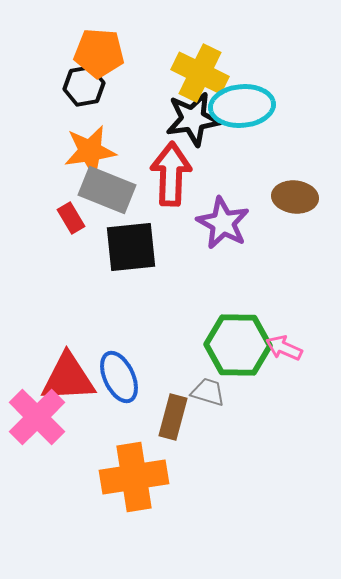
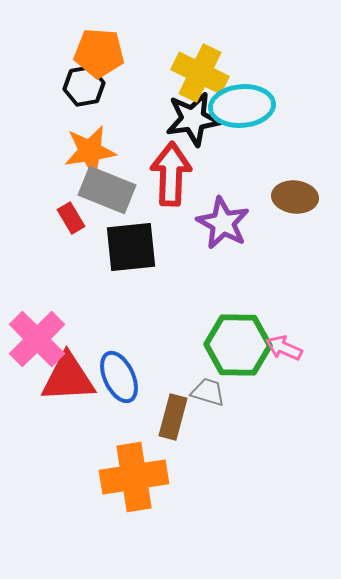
pink cross: moved 78 px up
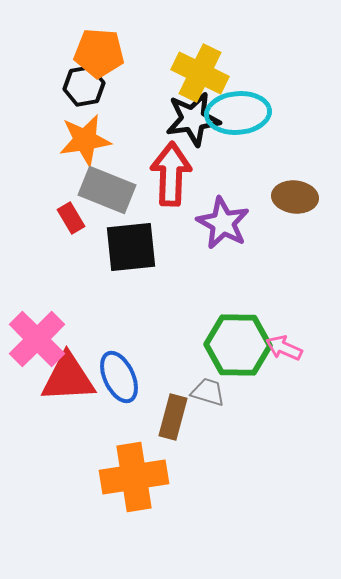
cyan ellipse: moved 4 px left, 7 px down
orange star: moved 5 px left, 11 px up
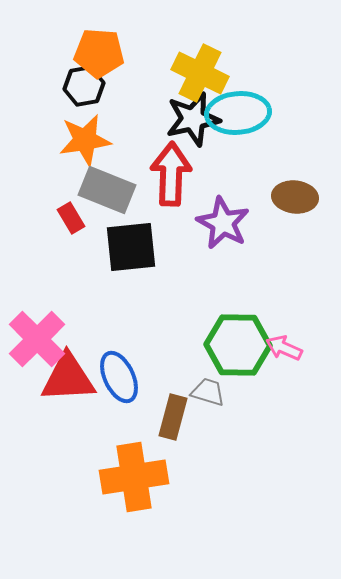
black star: rotated 4 degrees counterclockwise
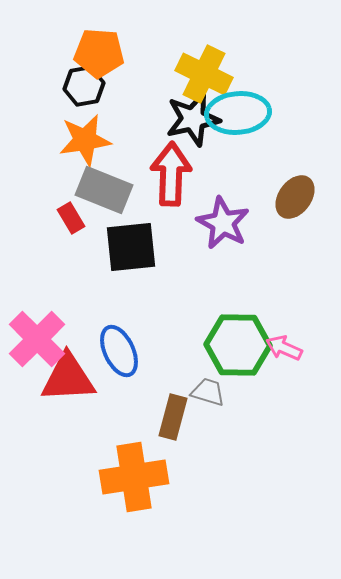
yellow cross: moved 4 px right, 1 px down
gray rectangle: moved 3 px left
brown ellipse: rotated 60 degrees counterclockwise
blue ellipse: moved 26 px up
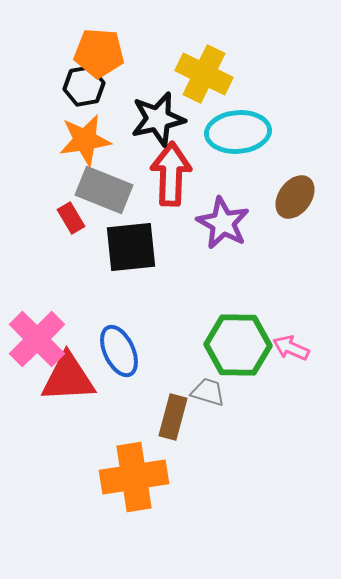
cyan ellipse: moved 19 px down
black star: moved 35 px left
pink arrow: moved 7 px right
